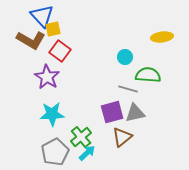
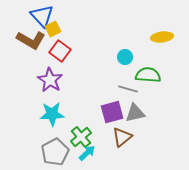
yellow square: rotated 14 degrees counterclockwise
purple star: moved 3 px right, 3 px down
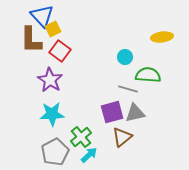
brown L-shape: rotated 60 degrees clockwise
cyan arrow: moved 2 px right, 2 px down
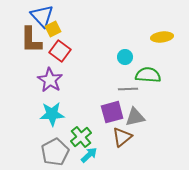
gray line: rotated 18 degrees counterclockwise
gray triangle: moved 4 px down
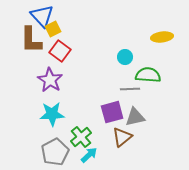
gray line: moved 2 px right
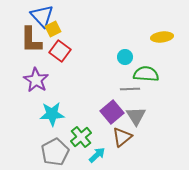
green semicircle: moved 2 px left, 1 px up
purple star: moved 14 px left
purple square: rotated 25 degrees counterclockwise
gray triangle: moved 1 px right, 1 px up; rotated 50 degrees counterclockwise
cyan arrow: moved 8 px right
